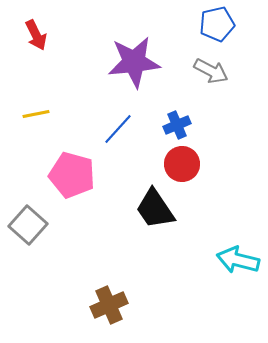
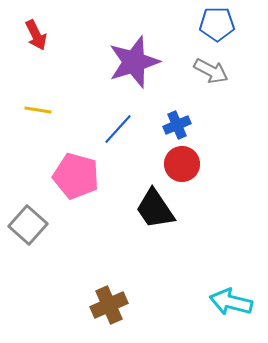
blue pentagon: rotated 12 degrees clockwise
purple star: rotated 12 degrees counterclockwise
yellow line: moved 2 px right, 4 px up; rotated 20 degrees clockwise
pink pentagon: moved 4 px right, 1 px down
cyan arrow: moved 7 px left, 42 px down
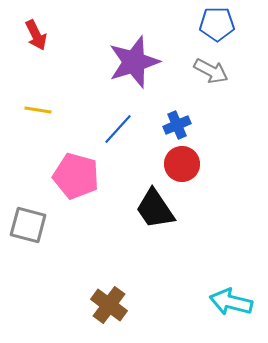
gray square: rotated 27 degrees counterclockwise
brown cross: rotated 30 degrees counterclockwise
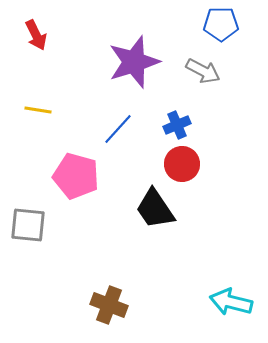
blue pentagon: moved 4 px right
gray arrow: moved 8 px left
gray square: rotated 9 degrees counterclockwise
brown cross: rotated 15 degrees counterclockwise
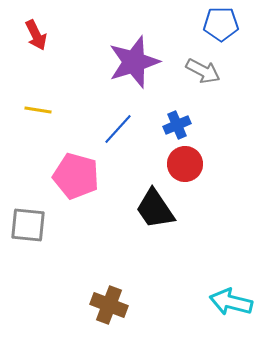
red circle: moved 3 px right
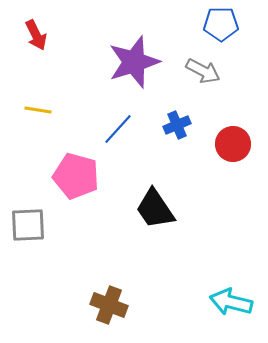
red circle: moved 48 px right, 20 px up
gray square: rotated 9 degrees counterclockwise
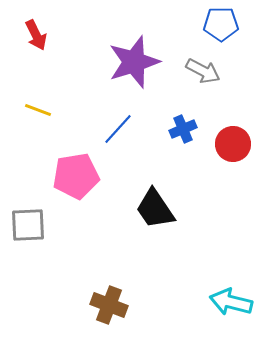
yellow line: rotated 12 degrees clockwise
blue cross: moved 6 px right, 4 px down
pink pentagon: rotated 24 degrees counterclockwise
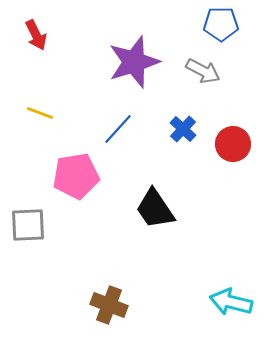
yellow line: moved 2 px right, 3 px down
blue cross: rotated 24 degrees counterclockwise
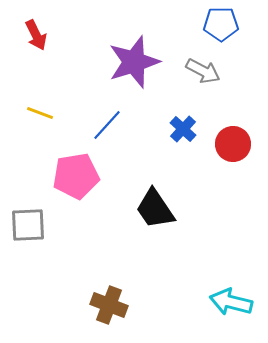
blue line: moved 11 px left, 4 px up
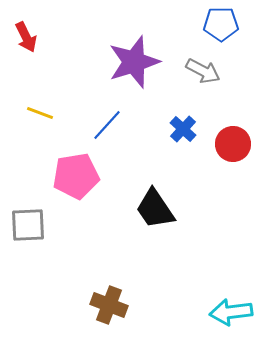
red arrow: moved 10 px left, 2 px down
cyan arrow: moved 10 px down; rotated 21 degrees counterclockwise
